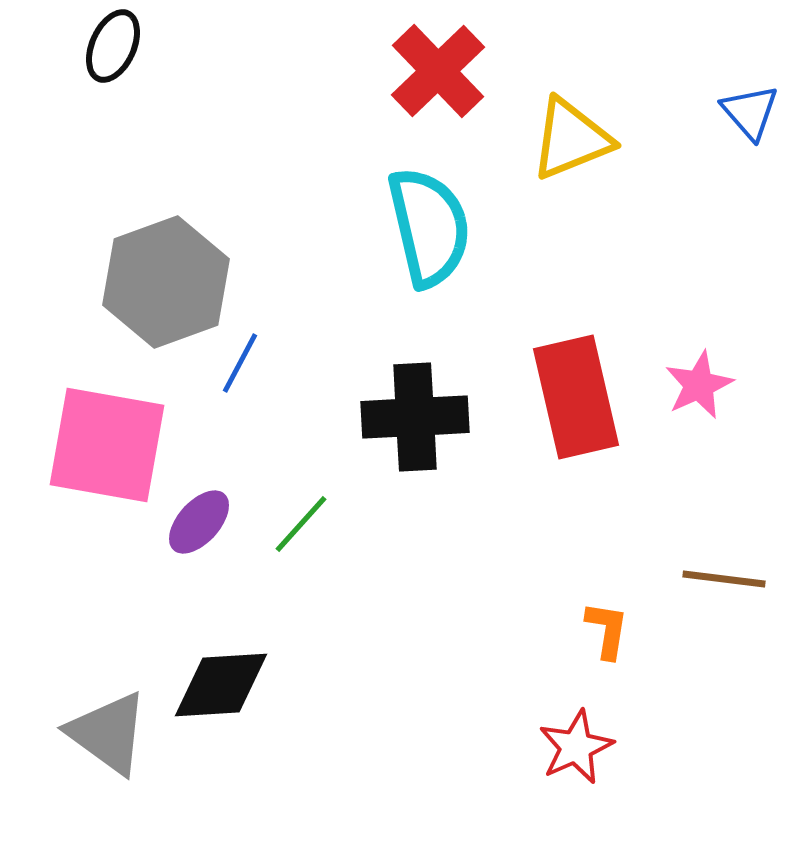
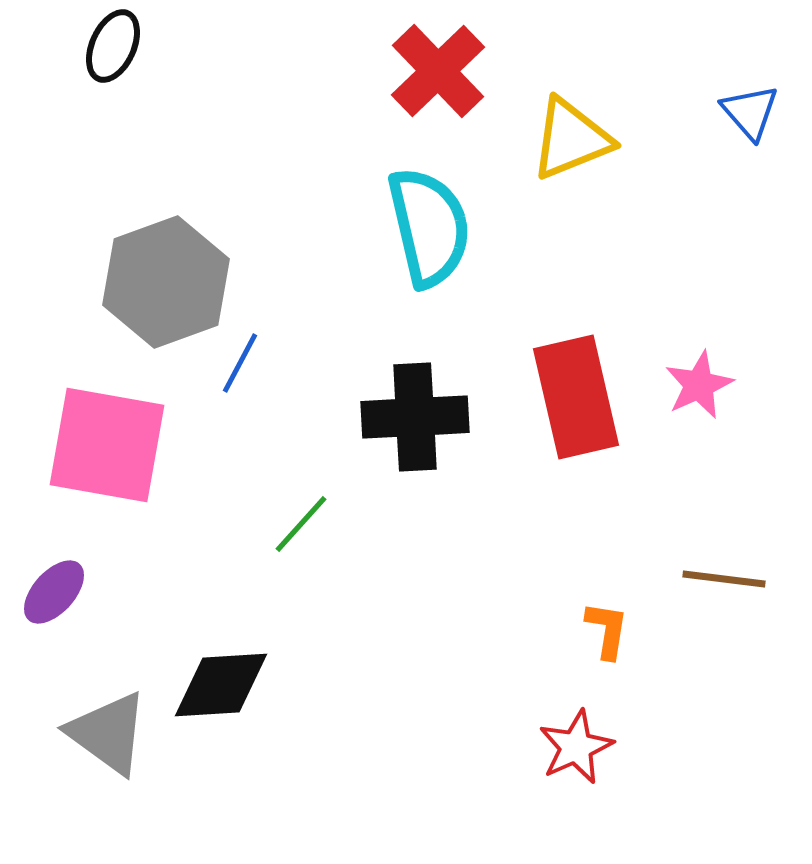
purple ellipse: moved 145 px left, 70 px down
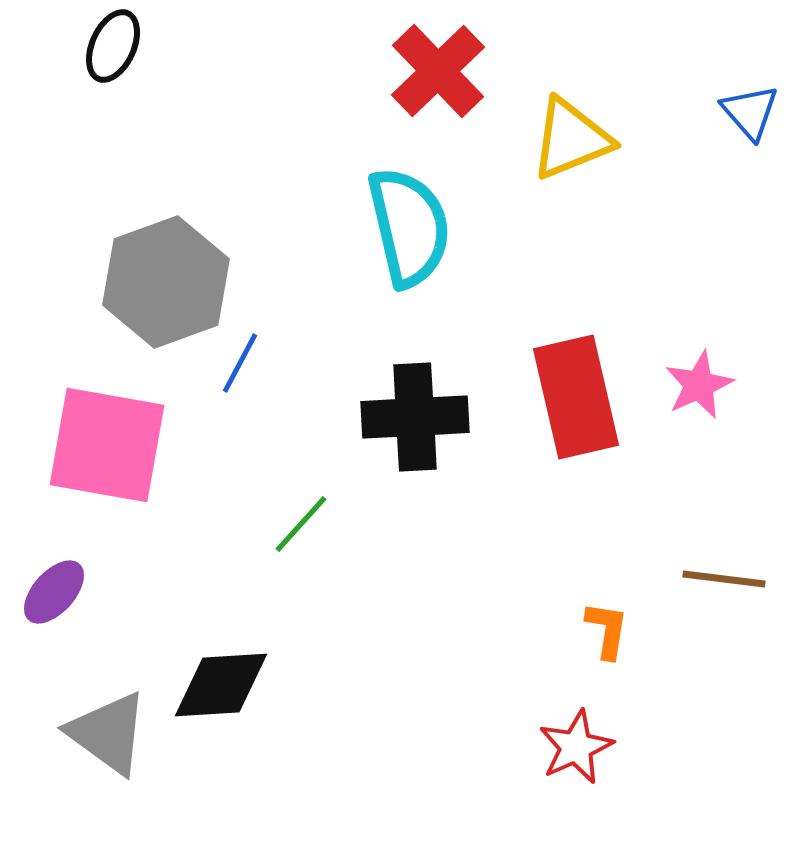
cyan semicircle: moved 20 px left
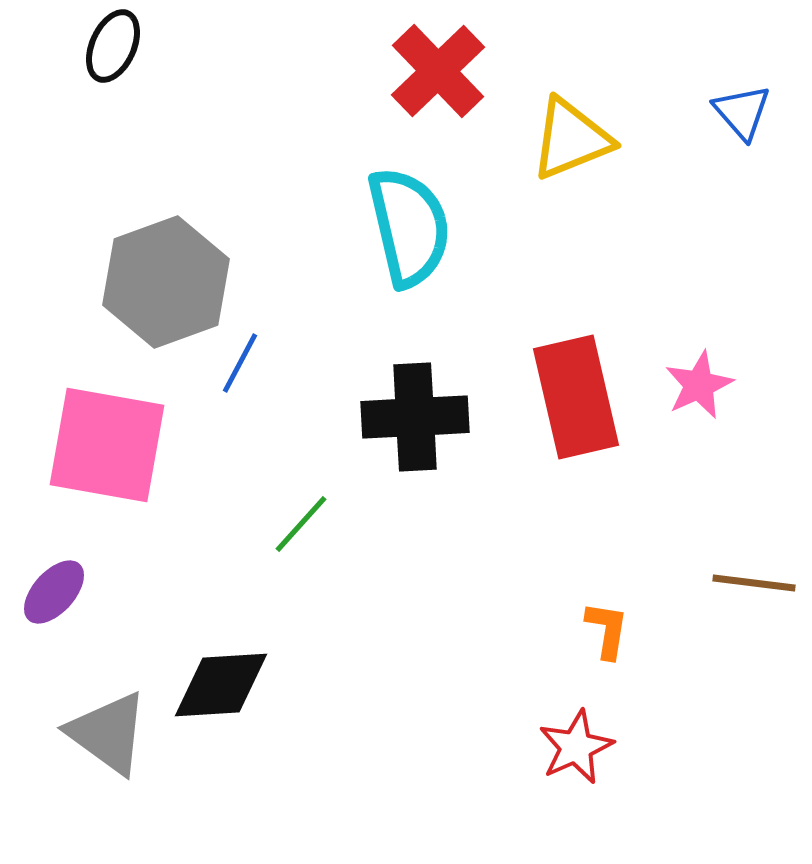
blue triangle: moved 8 px left
brown line: moved 30 px right, 4 px down
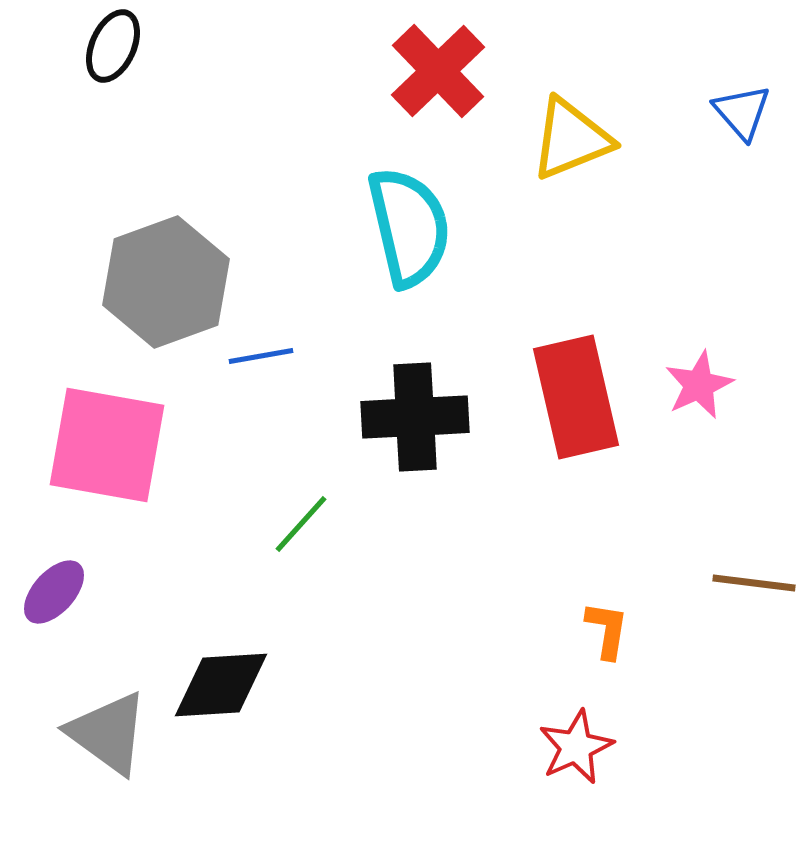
blue line: moved 21 px right, 7 px up; rotated 52 degrees clockwise
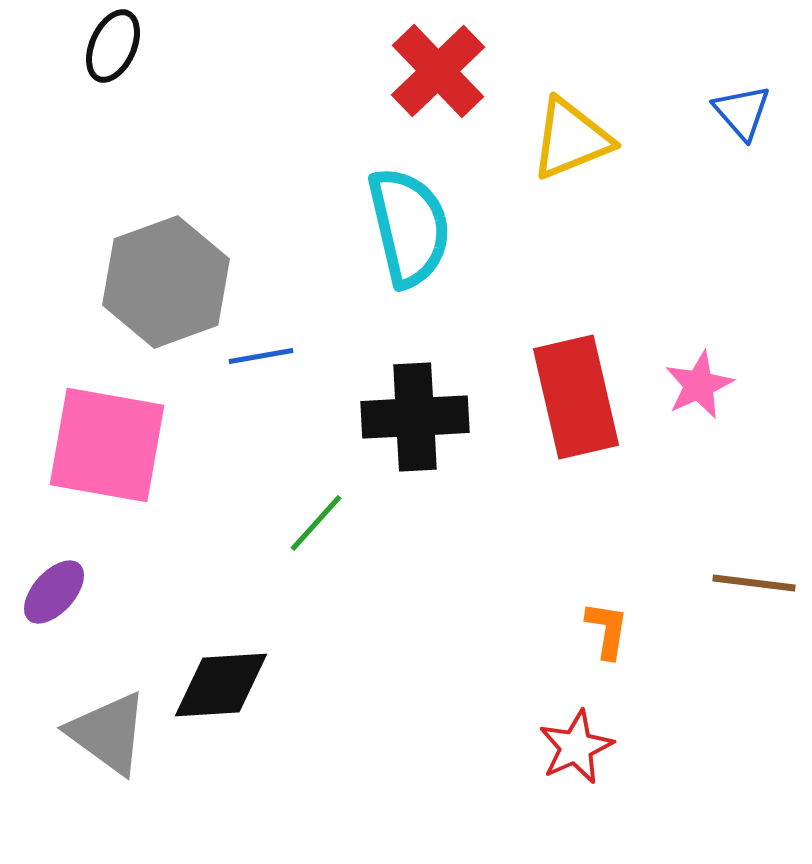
green line: moved 15 px right, 1 px up
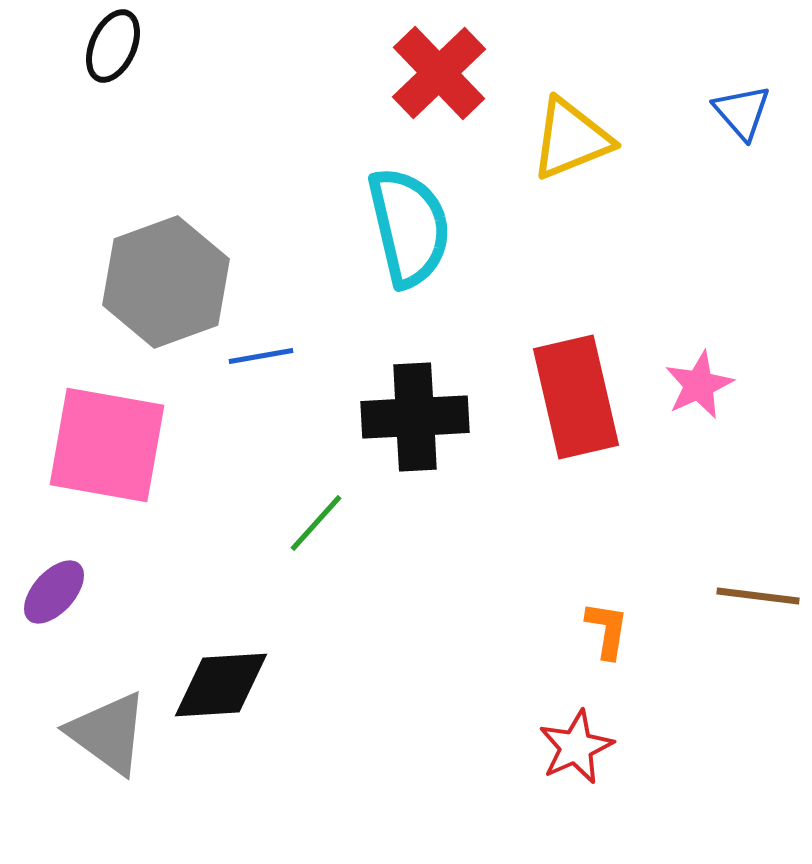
red cross: moved 1 px right, 2 px down
brown line: moved 4 px right, 13 px down
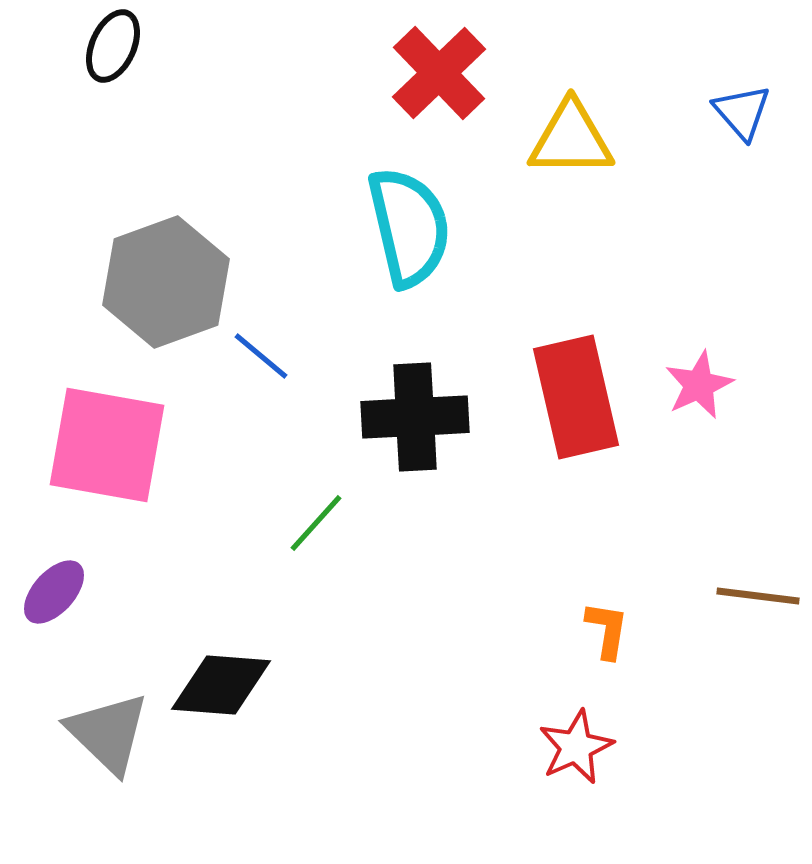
yellow triangle: rotated 22 degrees clockwise
blue line: rotated 50 degrees clockwise
black diamond: rotated 8 degrees clockwise
gray triangle: rotated 8 degrees clockwise
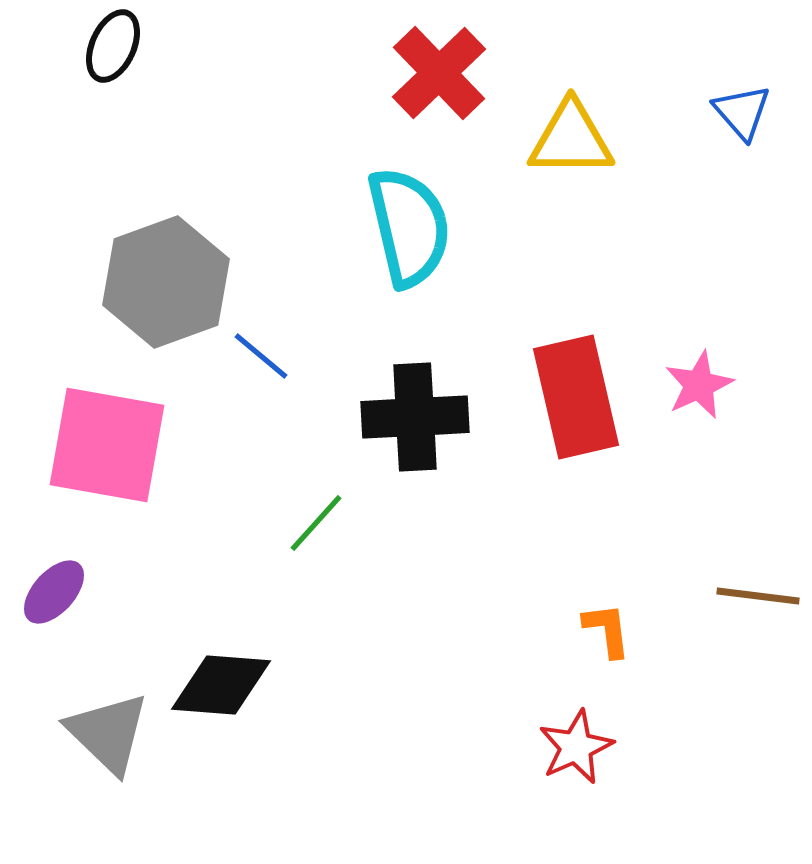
orange L-shape: rotated 16 degrees counterclockwise
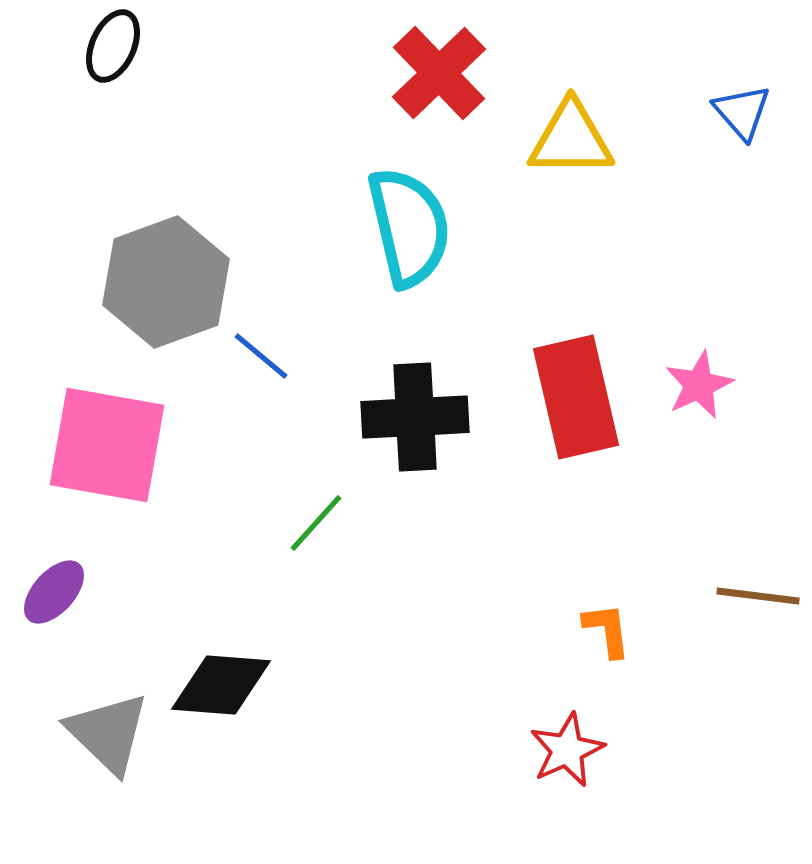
red star: moved 9 px left, 3 px down
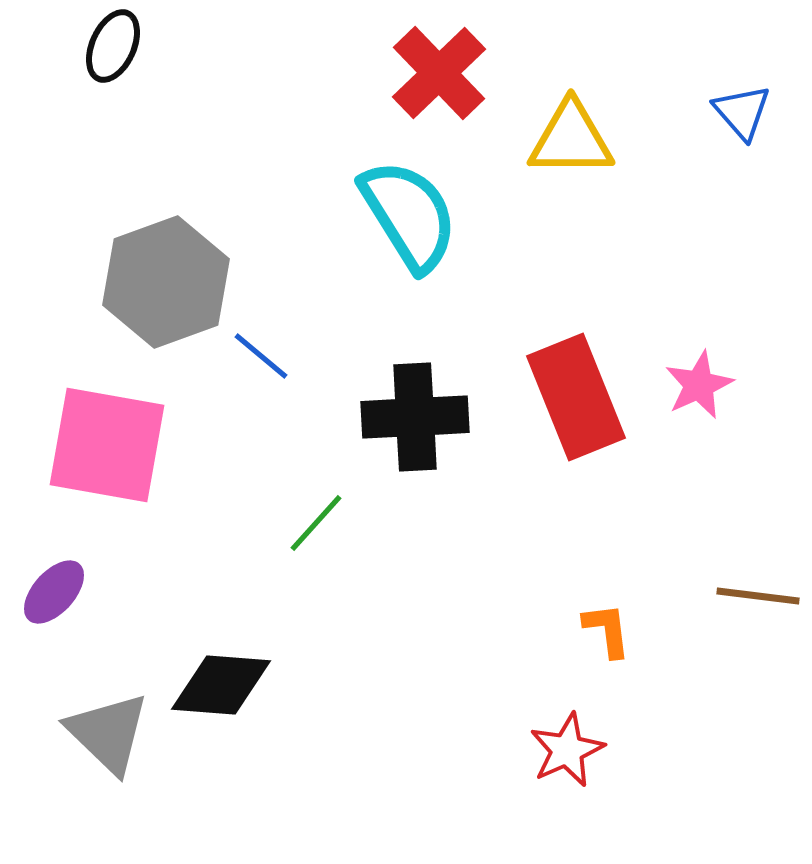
cyan semicircle: moved 12 px up; rotated 19 degrees counterclockwise
red rectangle: rotated 9 degrees counterclockwise
